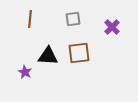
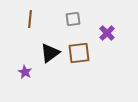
purple cross: moved 5 px left, 6 px down
black triangle: moved 2 px right, 3 px up; rotated 40 degrees counterclockwise
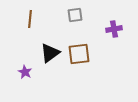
gray square: moved 2 px right, 4 px up
purple cross: moved 7 px right, 4 px up; rotated 35 degrees clockwise
brown square: moved 1 px down
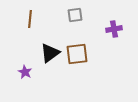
brown square: moved 2 px left
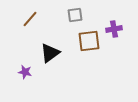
brown line: rotated 36 degrees clockwise
brown square: moved 12 px right, 13 px up
purple star: rotated 16 degrees counterclockwise
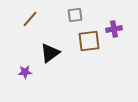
purple star: rotated 16 degrees counterclockwise
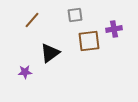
brown line: moved 2 px right, 1 px down
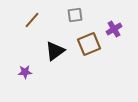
purple cross: rotated 21 degrees counterclockwise
brown square: moved 3 px down; rotated 15 degrees counterclockwise
black triangle: moved 5 px right, 2 px up
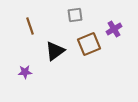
brown line: moved 2 px left, 6 px down; rotated 60 degrees counterclockwise
